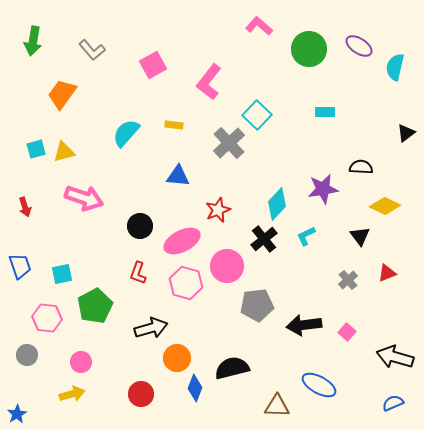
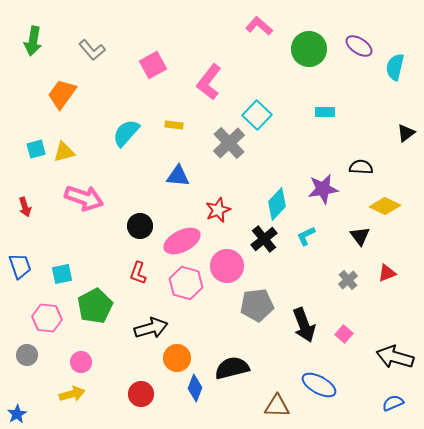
black arrow at (304, 325): rotated 104 degrees counterclockwise
pink square at (347, 332): moved 3 px left, 2 px down
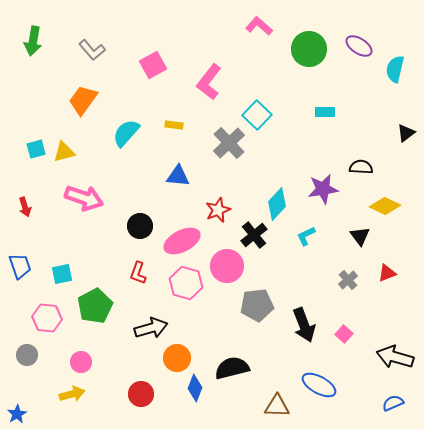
cyan semicircle at (395, 67): moved 2 px down
orange trapezoid at (62, 94): moved 21 px right, 6 px down
black cross at (264, 239): moved 10 px left, 4 px up
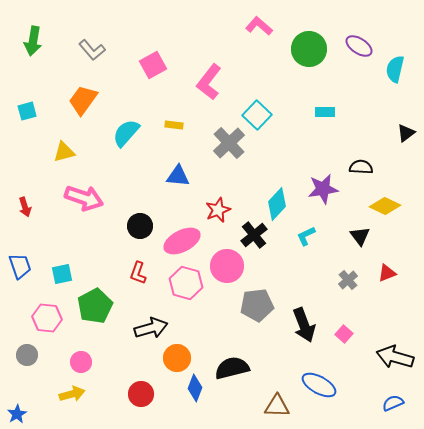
cyan square at (36, 149): moved 9 px left, 38 px up
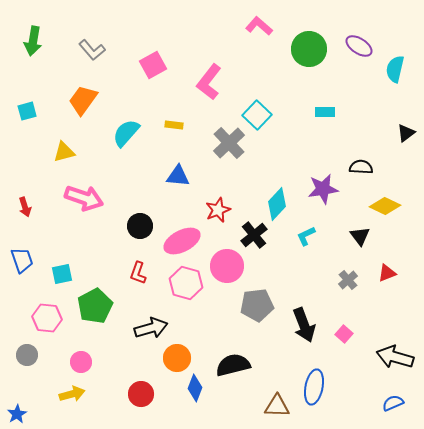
blue trapezoid at (20, 266): moved 2 px right, 6 px up
black semicircle at (232, 368): moved 1 px right, 3 px up
blue ellipse at (319, 385): moved 5 px left, 2 px down; rotated 72 degrees clockwise
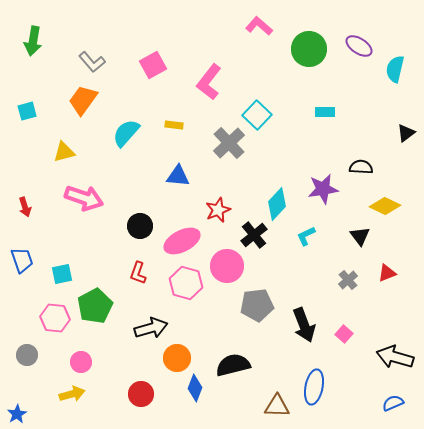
gray L-shape at (92, 50): moved 12 px down
pink hexagon at (47, 318): moved 8 px right
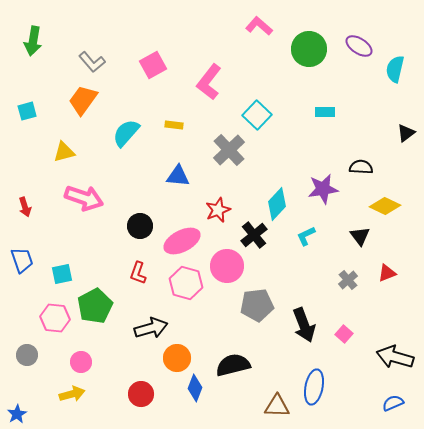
gray cross at (229, 143): moved 7 px down
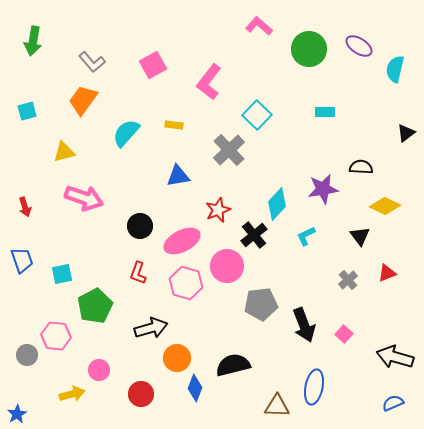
blue triangle at (178, 176): rotated 15 degrees counterclockwise
gray pentagon at (257, 305): moved 4 px right, 1 px up
pink hexagon at (55, 318): moved 1 px right, 18 px down
pink circle at (81, 362): moved 18 px right, 8 px down
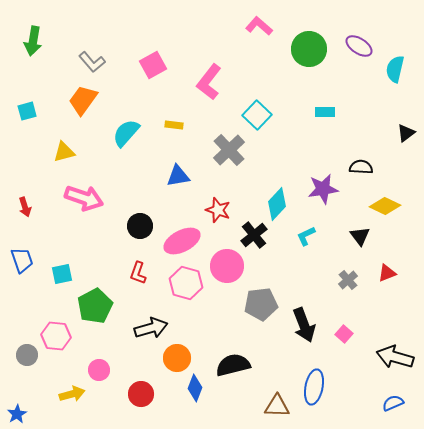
red star at (218, 210): rotated 30 degrees counterclockwise
